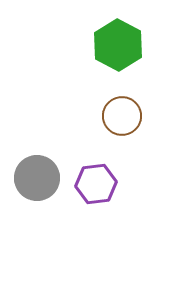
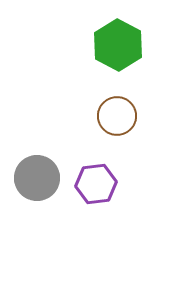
brown circle: moved 5 px left
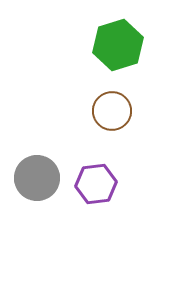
green hexagon: rotated 15 degrees clockwise
brown circle: moved 5 px left, 5 px up
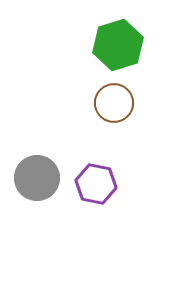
brown circle: moved 2 px right, 8 px up
purple hexagon: rotated 18 degrees clockwise
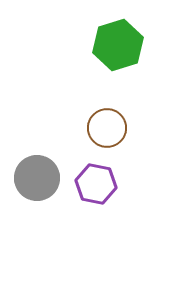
brown circle: moved 7 px left, 25 px down
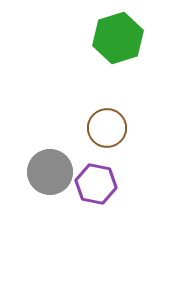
green hexagon: moved 7 px up
gray circle: moved 13 px right, 6 px up
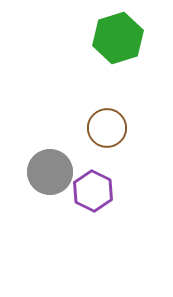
purple hexagon: moved 3 px left, 7 px down; rotated 15 degrees clockwise
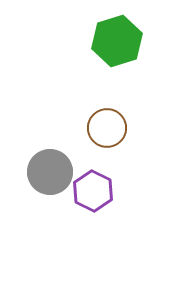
green hexagon: moved 1 px left, 3 px down
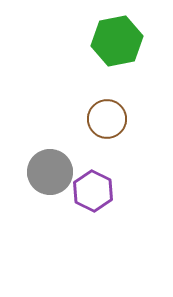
green hexagon: rotated 6 degrees clockwise
brown circle: moved 9 px up
